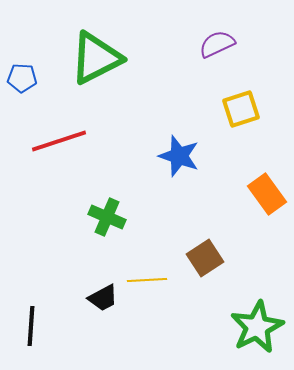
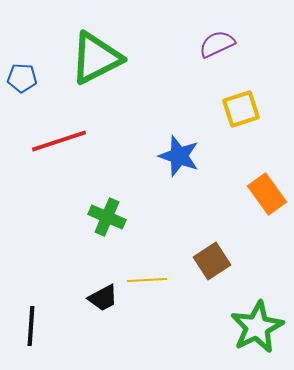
brown square: moved 7 px right, 3 px down
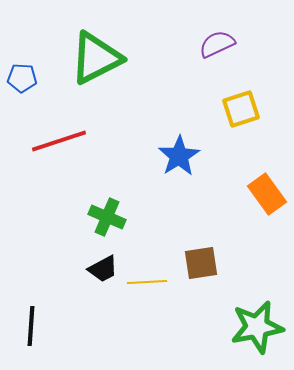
blue star: rotated 21 degrees clockwise
brown square: moved 11 px left, 2 px down; rotated 24 degrees clockwise
yellow line: moved 2 px down
black trapezoid: moved 29 px up
green star: rotated 16 degrees clockwise
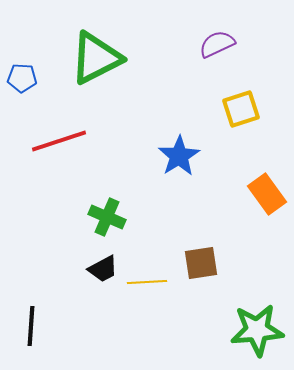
green star: moved 3 px down; rotated 6 degrees clockwise
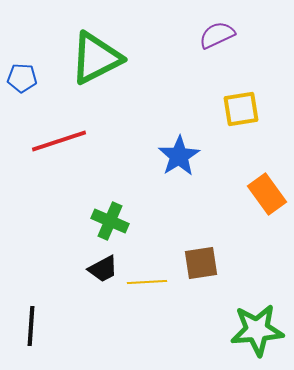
purple semicircle: moved 9 px up
yellow square: rotated 9 degrees clockwise
green cross: moved 3 px right, 4 px down
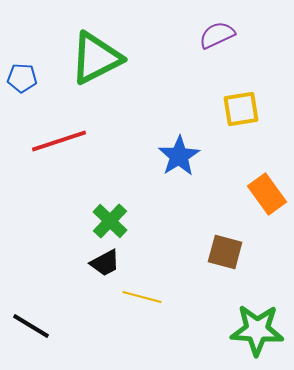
green cross: rotated 21 degrees clockwise
brown square: moved 24 px right, 11 px up; rotated 24 degrees clockwise
black trapezoid: moved 2 px right, 6 px up
yellow line: moved 5 px left, 15 px down; rotated 18 degrees clockwise
black line: rotated 63 degrees counterclockwise
green star: rotated 8 degrees clockwise
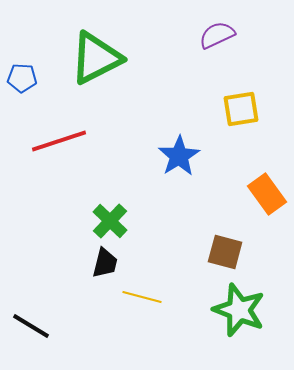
black trapezoid: rotated 48 degrees counterclockwise
green star: moved 18 px left, 20 px up; rotated 18 degrees clockwise
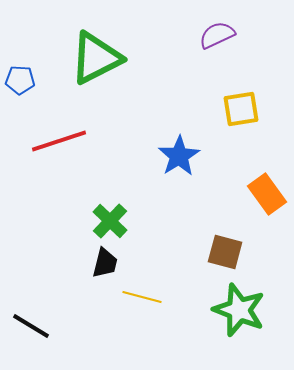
blue pentagon: moved 2 px left, 2 px down
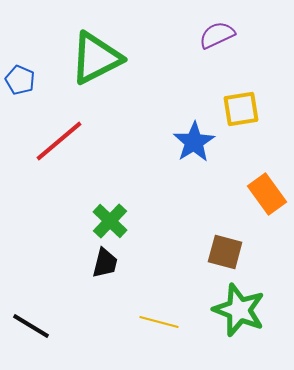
blue pentagon: rotated 20 degrees clockwise
red line: rotated 22 degrees counterclockwise
blue star: moved 15 px right, 14 px up
yellow line: moved 17 px right, 25 px down
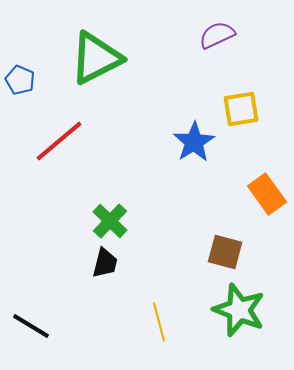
yellow line: rotated 60 degrees clockwise
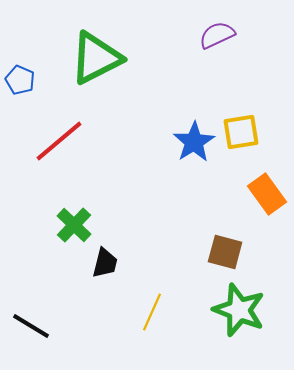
yellow square: moved 23 px down
green cross: moved 36 px left, 4 px down
yellow line: moved 7 px left, 10 px up; rotated 39 degrees clockwise
